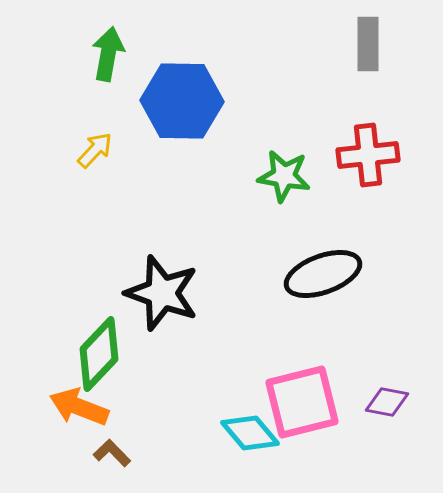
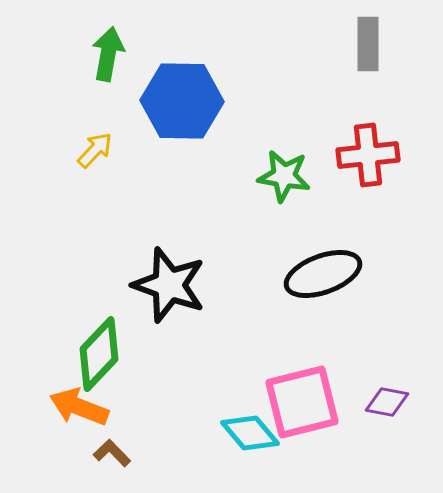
black star: moved 7 px right, 8 px up
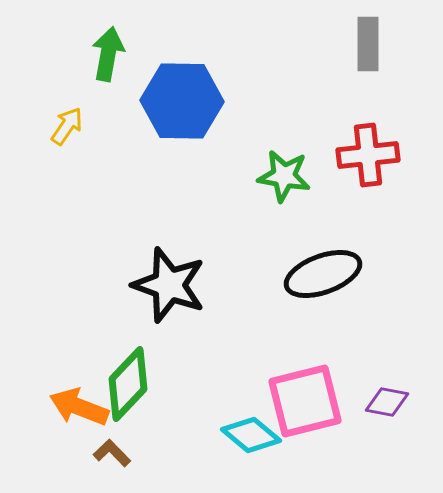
yellow arrow: moved 28 px left, 24 px up; rotated 9 degrees counterclockwise
green diamond: moved 29 px right, 30 px down
pink square: moved 3 px right, 1 px up
cyan diamond: moved 1 px right, 2 px down; rotated 10 degrees counterclockwise
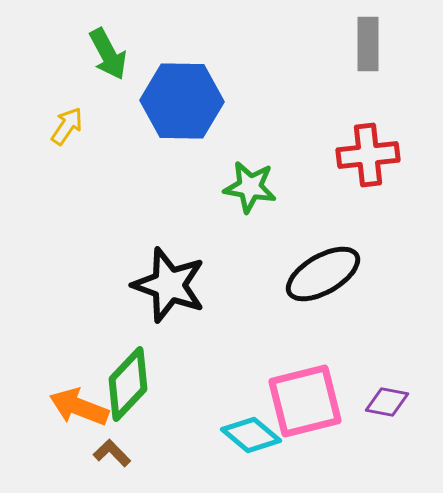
green arrow: rotated 142 degrees clockwise
green star: moved 34 px left, 11 px down
black ellipse: rotated 10 degrees counterclockwise
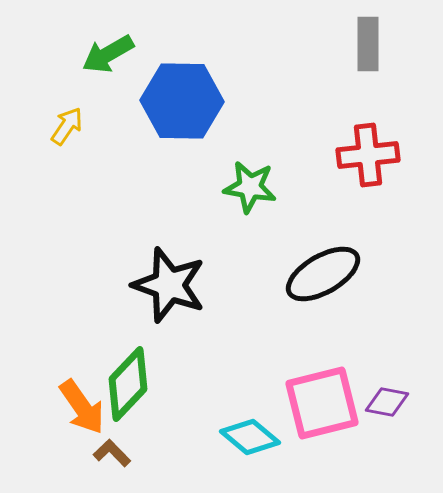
green arrow: rotated 88 degrees clockwise
pink square: moved 17 px right, 2 px down
orange arrow: moved 3 px right; rotated 146 degrees counterclockwise
cyan diamond: moved 1 px left, 2 px down
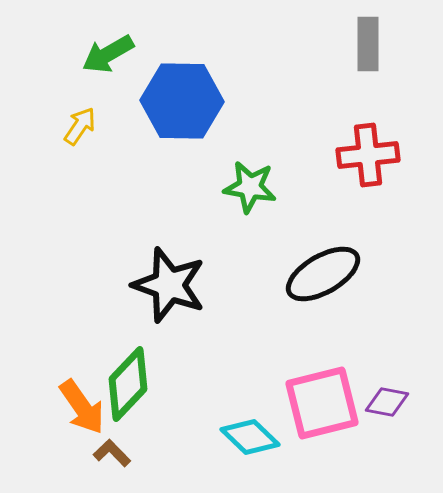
yellow arrow: moved 13 px right
cyan diamond: rotated 4 degrees clockwise
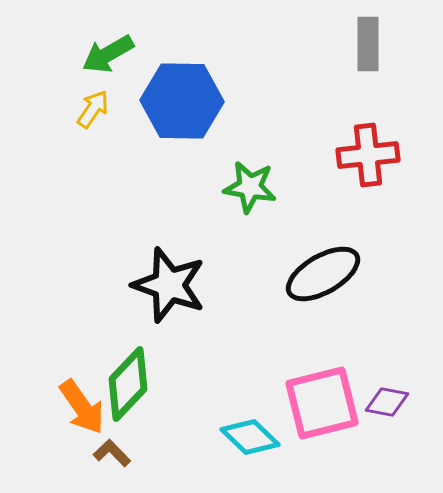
yellow arrow: moved 13 px right, 17 px up
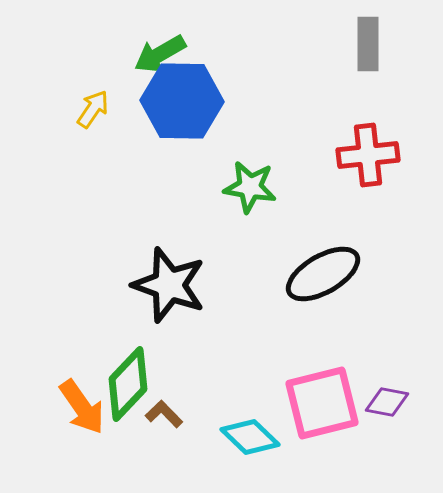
green arrow: moved 52 px right
brown L-shape: moved 52 px right, 39 px up
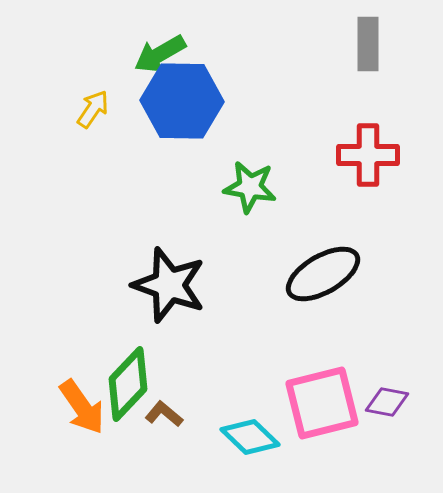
red cross: rotated 6 degrees clockwise
brown L-shape: rotated 6 degrees counterclockwise
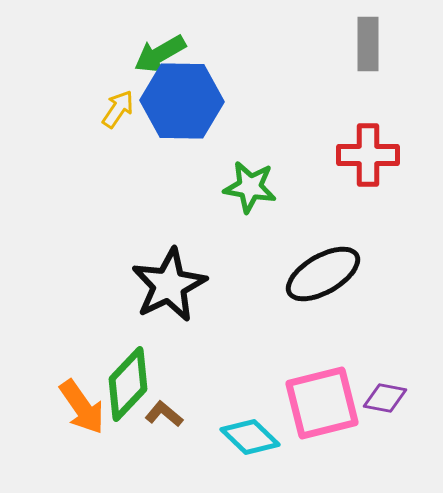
yellow arrow: moved 25 px right
black star: rotated 26 degrees clockwise
purple diamond: moved 2 px left, 4 px up
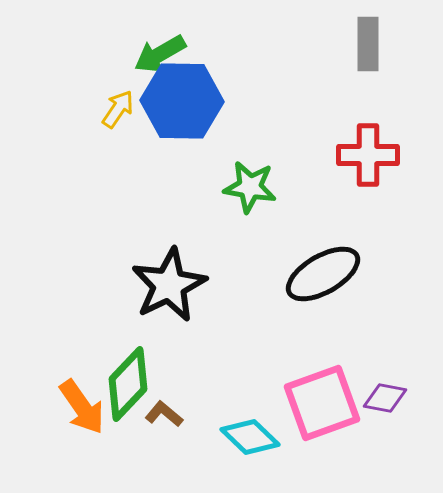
pink square: rotated 6 degrees counterclockwise
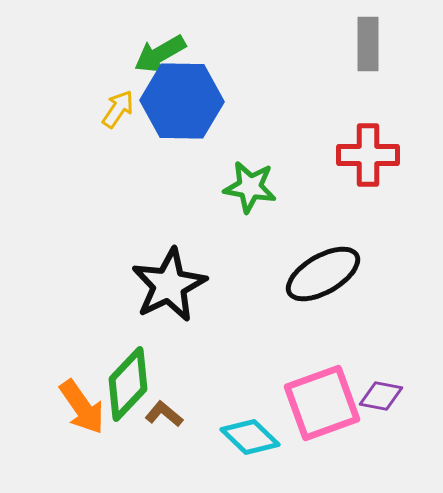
purple diamond: moved 4 px left, 2 px up
